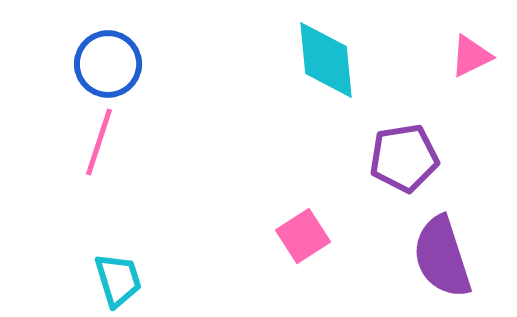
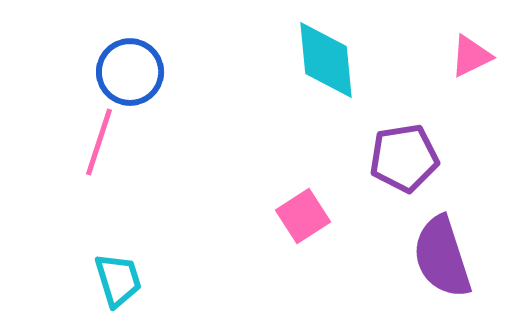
blue circle: moved 22 px right, 8 px down
pink square: moved 20 px up
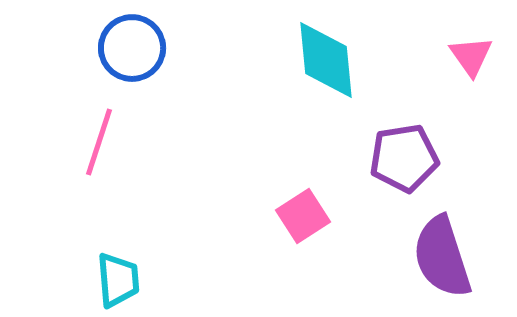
pink triangle: rotated 39 degrees counterclockwise
blue circle: moved 2 px right, 24 px up
cyan trapezoid: rotated 12 degrees clockwise
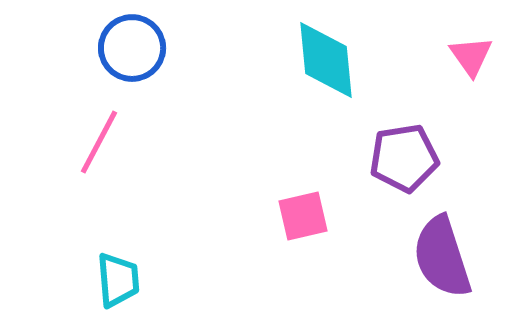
pink line: rotated 10 degrees clockwise
pink square: rotated 20 degrees clockwise
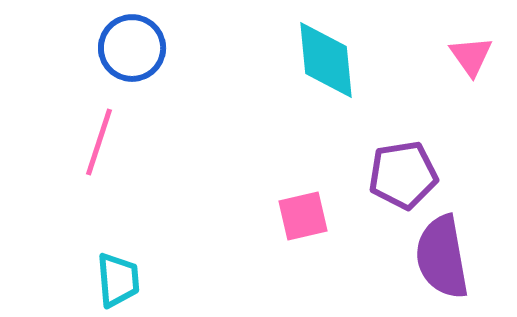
pink line: rotated 10 degrees counterclockwise
purple pentagon: moved 1 px left, 17 px down
purple semicircle: rotated 8 degrees clockwise
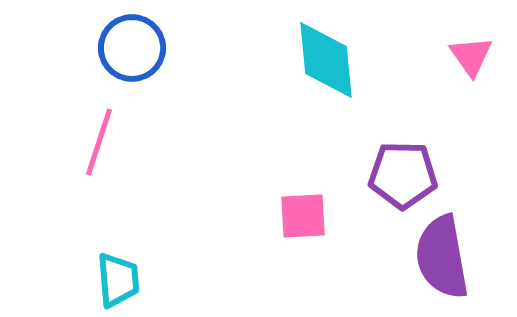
purple pentagon: rotated 10 degrees clockwise
pink square: rotated 10 degrees clockwise
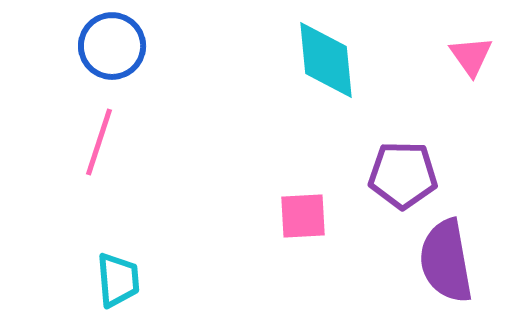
blue circle: moved 20 px left, 2 px up
purple semicircle: moved 4 px right, 4 px down
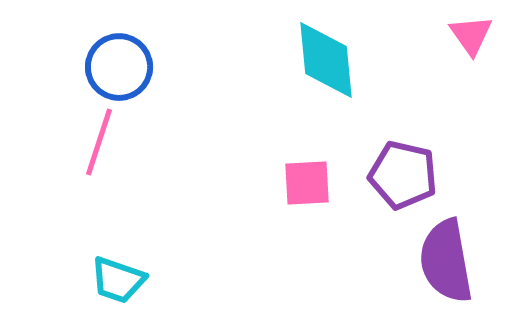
blue circle: moved 7 px right, 21 px down
pink triangle: moved 21 px up
purple pentagon: rotated 12 degrees clockwise
pink square: moved 4 px right, 33 px up
cyan trapezoid: rotated 114 degrees clockwise
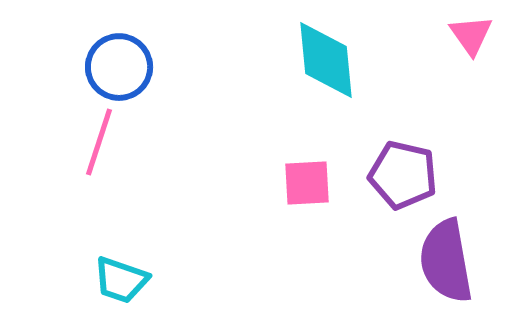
cyan trapezoid: moved 3 px right
